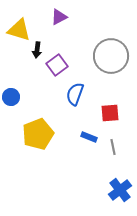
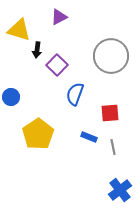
purple square: rotated 10 degrees counterclockwise
yellow pentagon: rotated 12 degrees counterclockwise
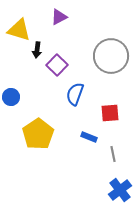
gray line: moved 7 px down
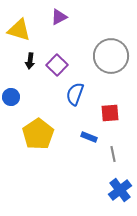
black arrow: moved 7 px left, 11 px down
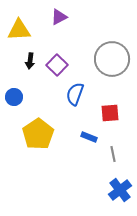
yellow triangle: rotated 20 degrees counterclockwise
gray circle: moved 1 px right, 3 px down
blue circle: moved 3 px right
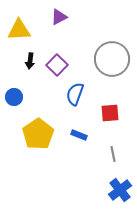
blue rectangle: moved 10 px left, 2 px up
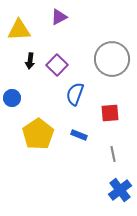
blue circle: moved 2 px left, 1 px down
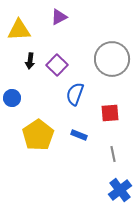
yellow pentagon: moved 1 px down
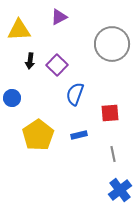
gray circle: moved 15 px up
blue rectangle: rotated 35 degrees counterclockwise
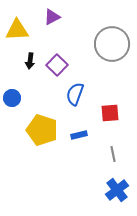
purple triangle: moved 7 px left
yellow triangle: moved 2 px left
yellow pentagon: moved 4 px right, 5 px up; rotated 20 degrees counterclockwise
blue cross: moved 3 px left
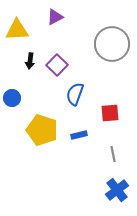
purple triangle: moved 3 px right
